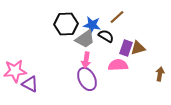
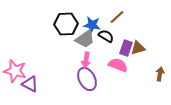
pink semicircle: rotated 24 degrees clockwise
pink star: rotated 20 degrees clockwise
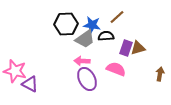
black semicircle: rotated 35 degrees counterclockwise
pink arrow: moved 4 px left, 1 px down; rotated 84 degrees clockwise
pink semicircle: moved 2 px left, 4 px down
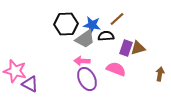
brown line: moved 2 px down
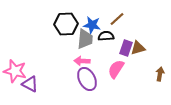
gray trapezoid: rotated 50 degrees counterclockwise
pink semicircle: rotated 78 degrees counterclockwise
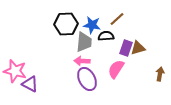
gray trapezoid: moved 1 px left, 3 px down
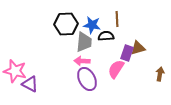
brown line: rotated 49 degrees counterclockwise
purple rectangle: moved 1 px right, 5 px down
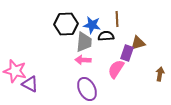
brown triangle: moved 5 px up
pink arrow: moved 1 px right, 1 px up
purple ellipse: moved 10 px down
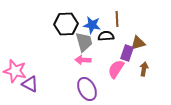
gray trapezoid: rotated 20 degrees counterclockwise
brown arrow: moved 16 px left, 5 px up
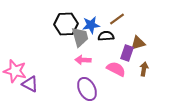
brown line: rotated 56 degrees clockwise
blue star: moved 1 px left; rotated 18 degrees counterclockwise
gray trapezoid: moved 4 px left, 5 px up
pink semicircle: rotated 84 degrees clockwise
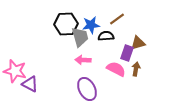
brown arrow: moved 8 px left
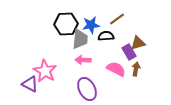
gray trapezoid: moved 2 px down; rotated 20 degrees clockwise
purple rectangle: moved 2 px right, 1 px up; rotated 49 degrees counterclockwise
pink star: moved 30 px right; rotated 15 degrees clockwise
